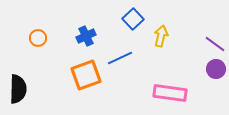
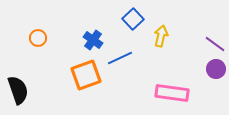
blue cross: moved 7 px right, 4 px down; rotated 30 degrees counterclockwise
black semicircle: moved 1 px down; rotated 20 degrees counterclockwise
pink rectangle: moved 2 px right
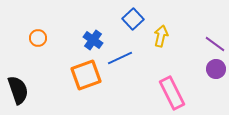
pink rectangle: rotated 56 degrees clockwise
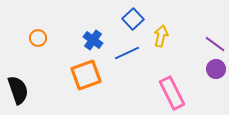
blue line: moved 7 px right, 5 px up
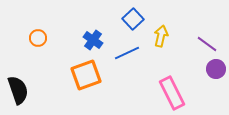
purple line: moved 8 px left
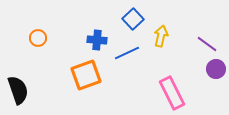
blue cross: moved 4 px right; rotated 30 degrees counterclockwise
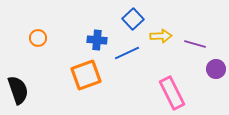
yellow arrow: rotated 75 degrees clockwise
purple line: moved 12 px left; rotated 20 degrees counterclockwise
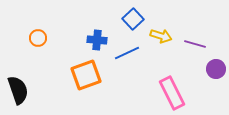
yellow arrow: rotated 20 degrees clockwise
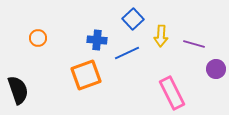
yellow arrow: rotated 75 degrees clockwise
purple line: moved 1 px left
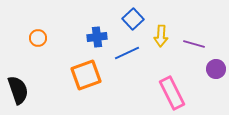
blue cross: moved 3 px up; rotated 12 degrees counterclockwise
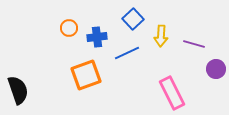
orange circle: moved 31 px right, 10 px up
